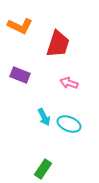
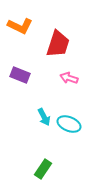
pink arrow: moved 5 px up
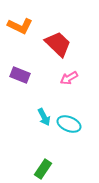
red trapezoid: rotated 64 degrees counterclockwise
pink arrow: rotated 48 degrees counterclockwise
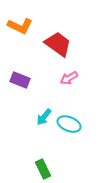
red trapezoid: rotated 8 degrees counterclockwise
purple rectangle: moved 5 px down
cyan arrow: rotated 66 degrees clockwise
green rectangle: rotated 60 degrees counterclockwise
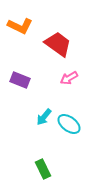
cyan ellipse: rotated 15 degrees clockwise
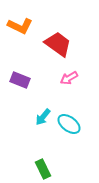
cyan arrow: moved 1 px left
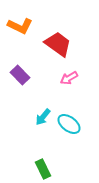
purple rectangle: moved 5 px up; rotated 24 degrees clockwise
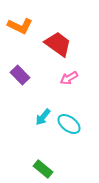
green rectangle: rotated 24 degrees counterclockwise
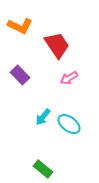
red trapezoid: moved 1 px left, 1 px down; rotated 20 degrees clockwise
